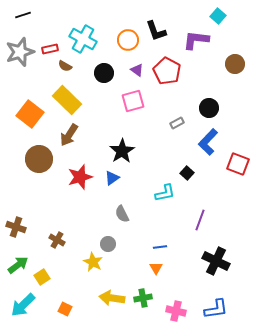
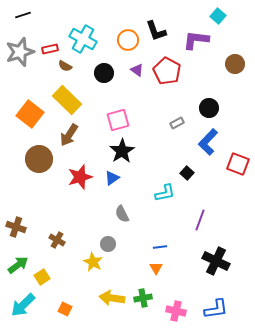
pink square at (133, 101): moved 15 px left, 19 px down
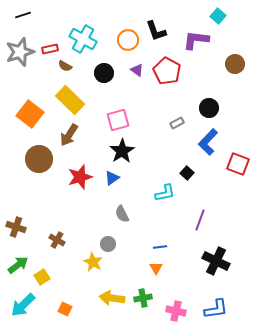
yellow rectangle at (67, 100): moved 3 px right
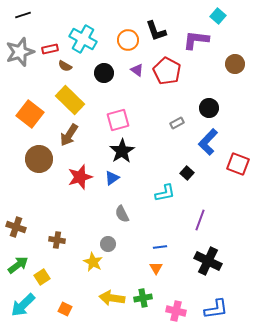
brown cross at (57, 240): rotated 21 degrees counterclockwise
black cross at (216, 261): moved 8 px left
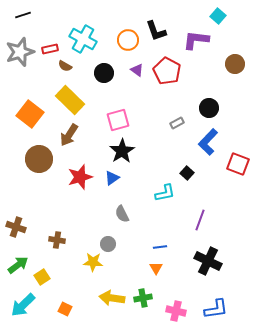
yellow star at (93, 262): rotated 24 degrees counterclockwise
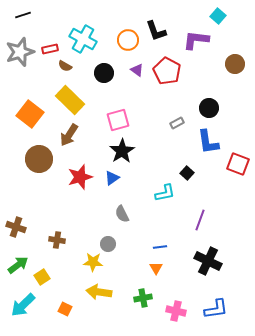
blue L-shape at (208, 142): rotated 52 degrees counterclockwise
yellow arrow at (112, 298): moved 13 px left, 6 px up
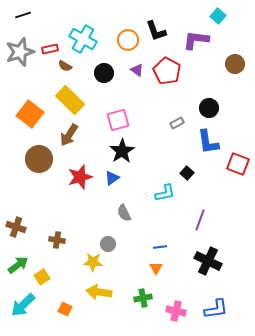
gray semicircle at (122, 214): moved 2 px right, 1 px up
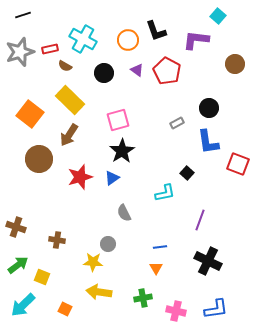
yellow square at (42, 277): rotated 35 degrees counterclockwise
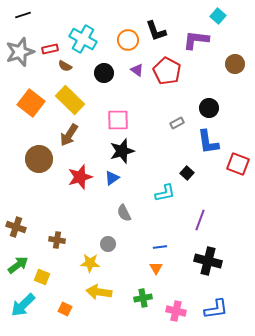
orange square at (30, 114): moved 1 px right, 11 px up
pink square at (118, 120): rotated 15 degrees clockwise
black star at (122, 151): rotated 15 degrees clockwise
black cross at (208, 261): rotated 12 degrees counterclockwise
yellow star at (93, 262): moved 3 px left, 1 px down
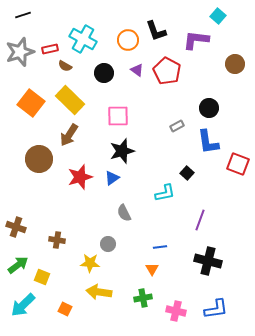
pink square at (118, 120): moved 4 px up
gray rectangle at (177, 123): moved 3 px down
orange triangle at (156, 268): moved 4 px left, 1 px down
